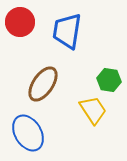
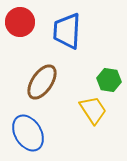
blue trapezoid: rotated 6 degrees counterclockwise
brown ellipse: moved 1 px left, 2 px up
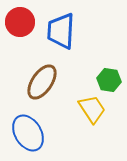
blue trapezoid: moved 6 px left
yellow trapezoid: moved 1 px left, 1 px up
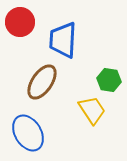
blue trapezoid: moved 2 px right, 9 px down
yellow trapezoid: moved 1 px down
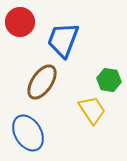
blue trapezoid: rotated 18 degrees clockwise
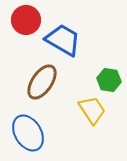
red circle: moved 6 px right, 2 px up
blue trapezoid: rotated 99 degrees clockwise
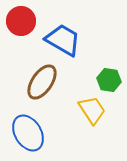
red circle: moved 5 px left, 1 px down
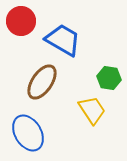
green hexagon: moved 2 px up
